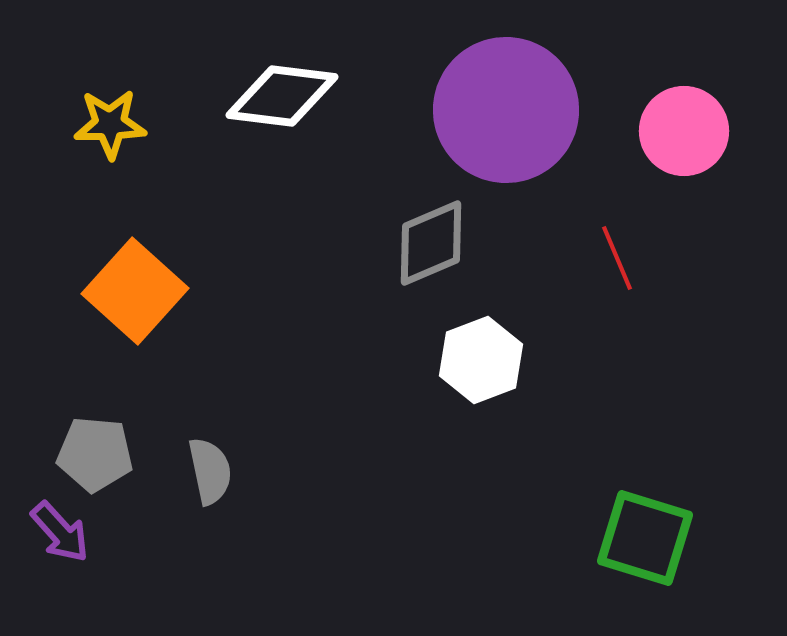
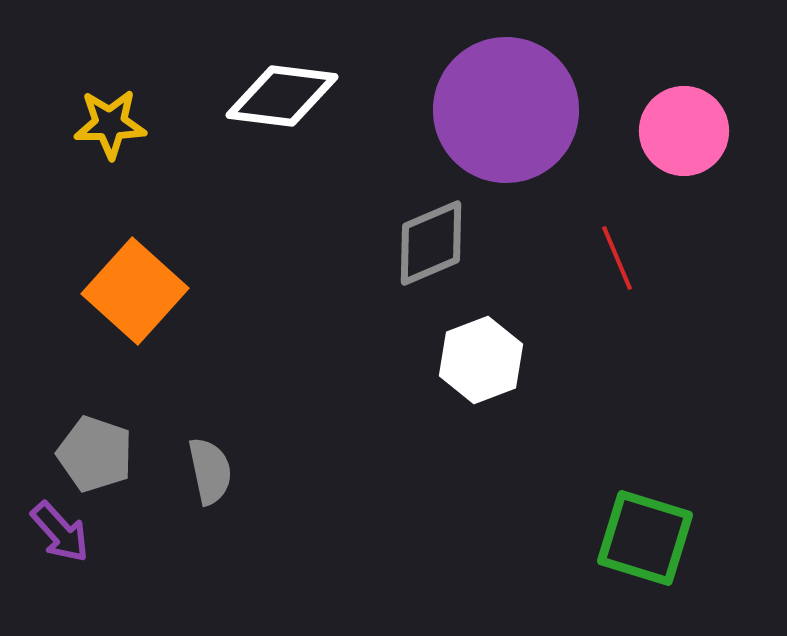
gray pentagon: rotated 14 degrees clockwise
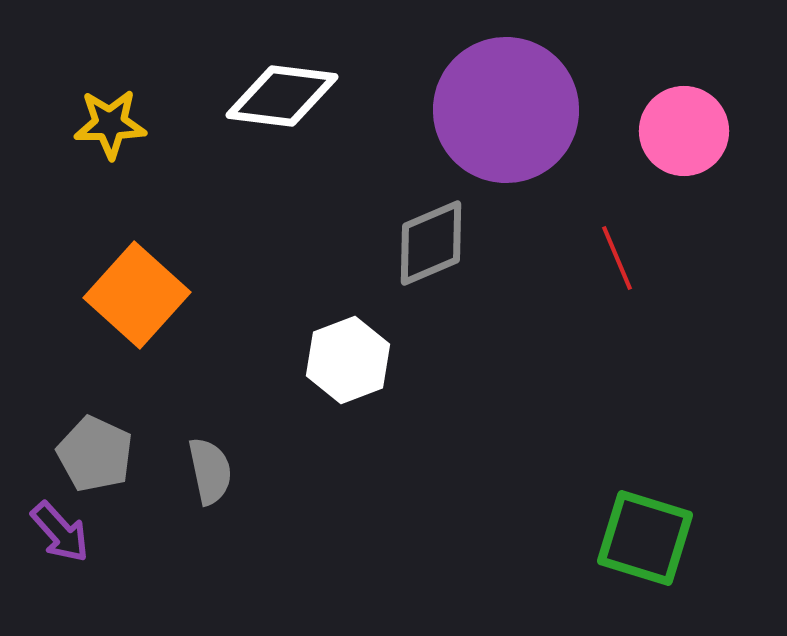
orange square: moved 2 px right, 4 px down
white hexagon: moved 133 px left
gray pentagon: rotated 6 degrees clockwise
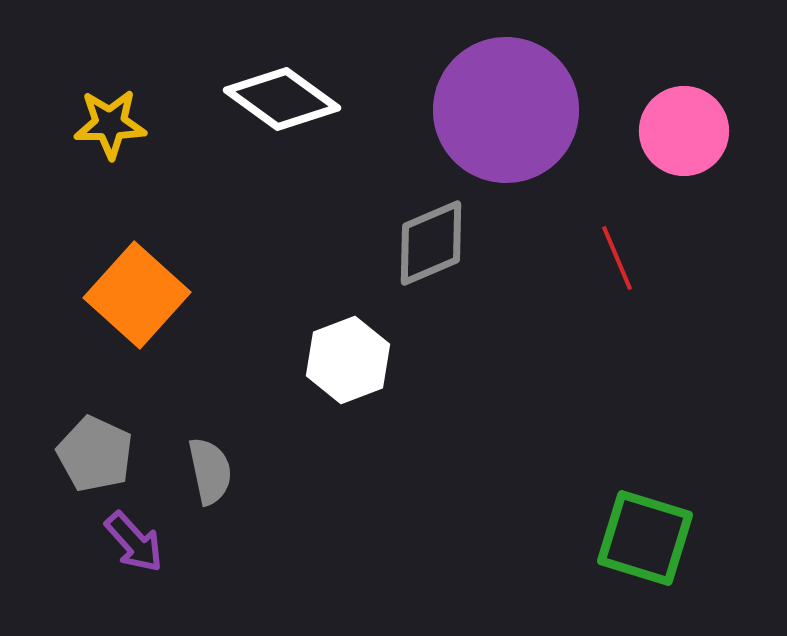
white diamond: moved 3 px down; rotated 29 degrees clockwise
purple arrow: moved 74 px right, 10 px down
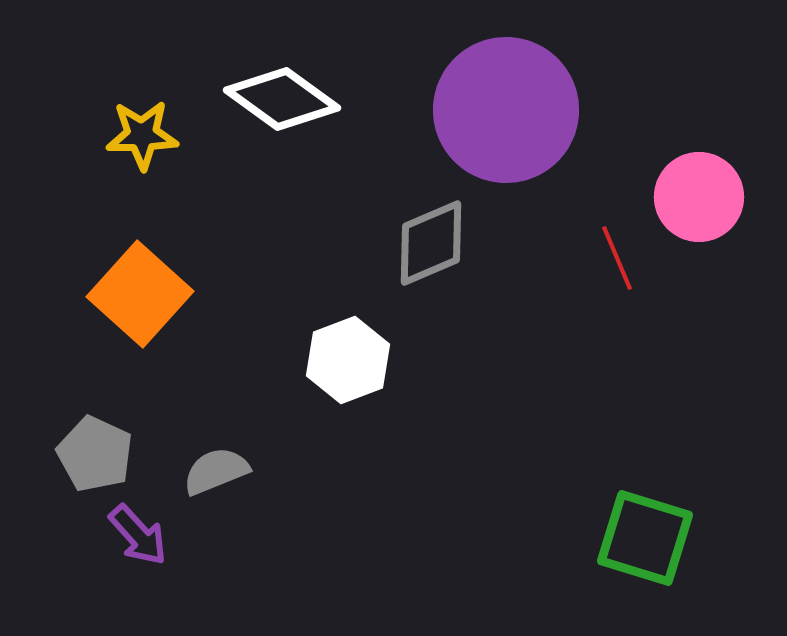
yellow star: moved 32 px right, 11 px down
pink circle: moved 15 px right, 66 px down
orange square: moved 3 px right, 1 px up
gray semicircle: moved 6 px right; rotated 100 degrees counterclockwise
purple arrow: moved 4 px right, 7 px up
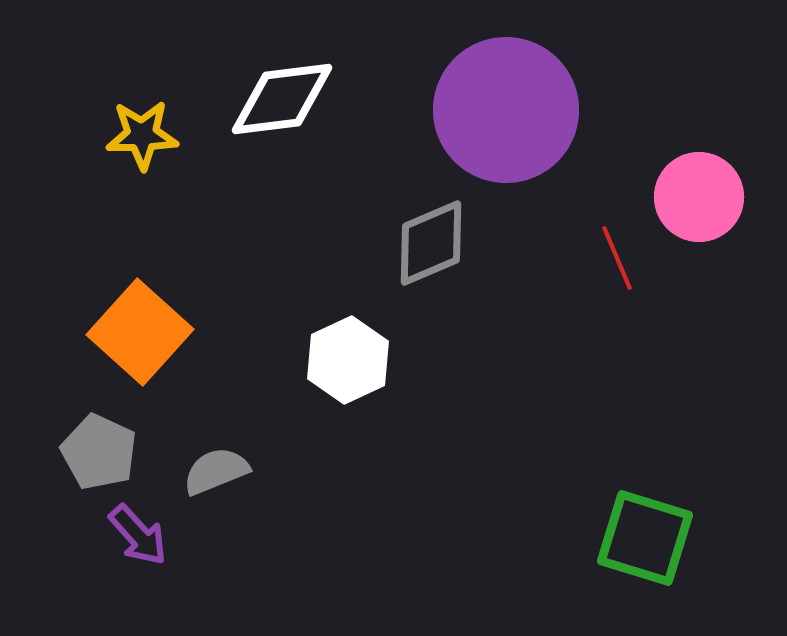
white diamond: rotated 43 degrees counterclockwise
orange square: moved 38 px down
white hexagon: rotated 4 degrees counterclockwise
gray pentagon: moved 4 px right, 2 px up
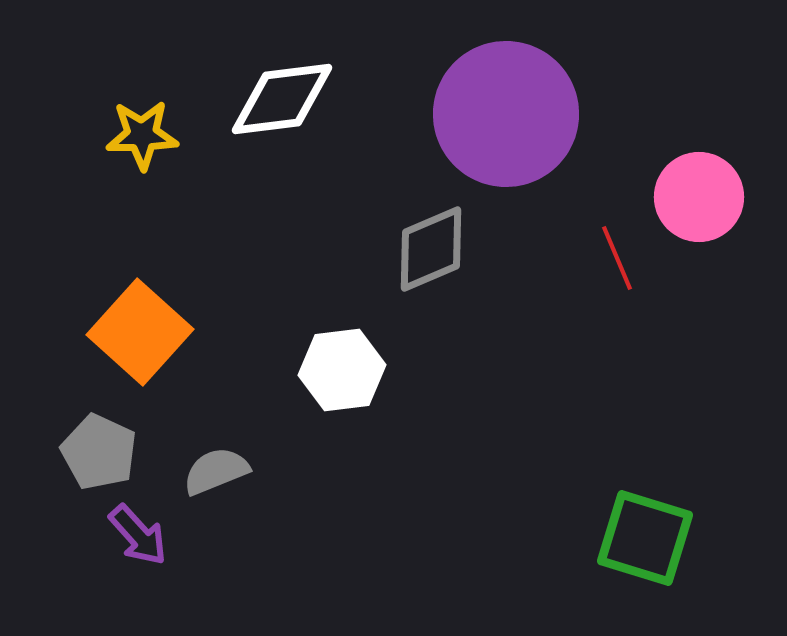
purple circle: moved 4 px down
gray diamond: moved 6 px down
white hexagon: moved 6 px left, 10 px down; rotated 18 degrees clockwise
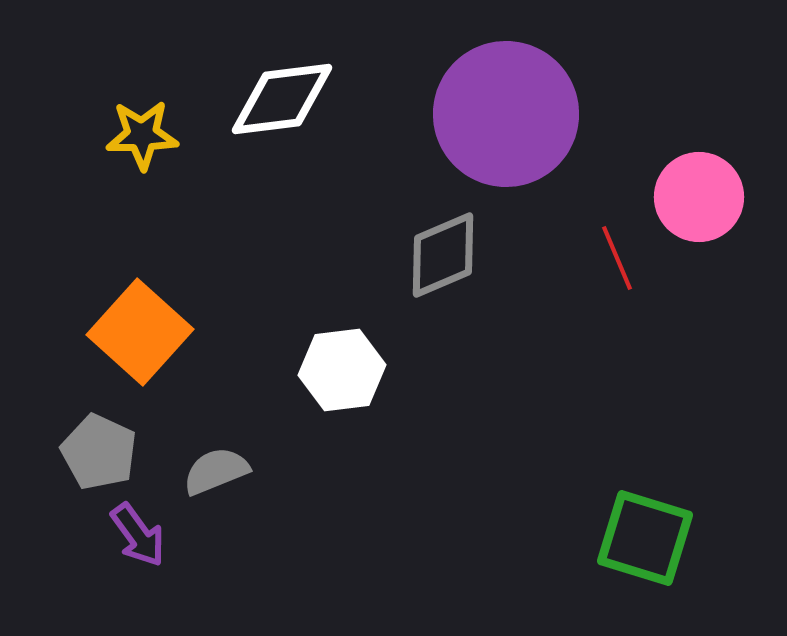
gray diamond: moved 12 px right, 6 px down
purple arrow: rotated 6 degrees clockwise
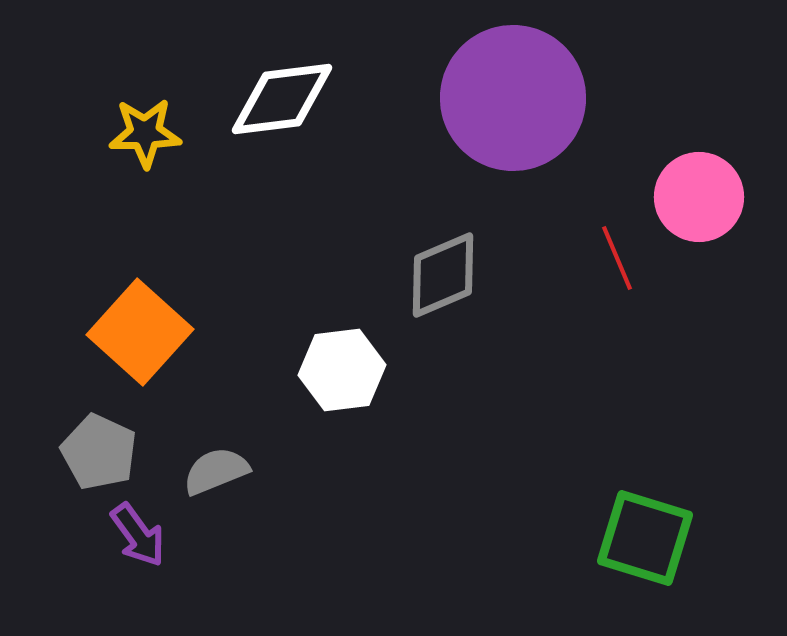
purple circle: moved 7 px right, 16 px up
yellow star: moved 3 px right, 2 px up
gray diamond: moved 20 px down
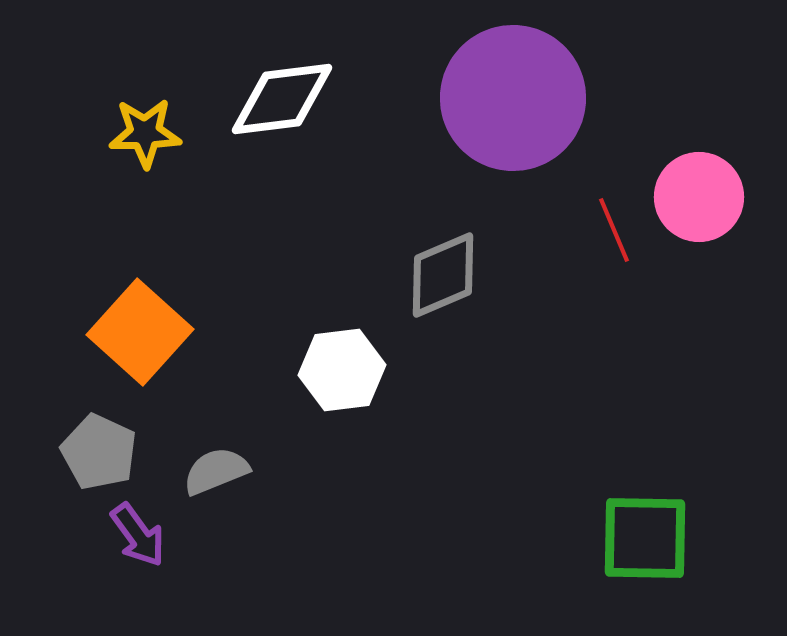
red line: moved 3 px left, 28 px up
green square: rotated 16 degrees counterclockwise
